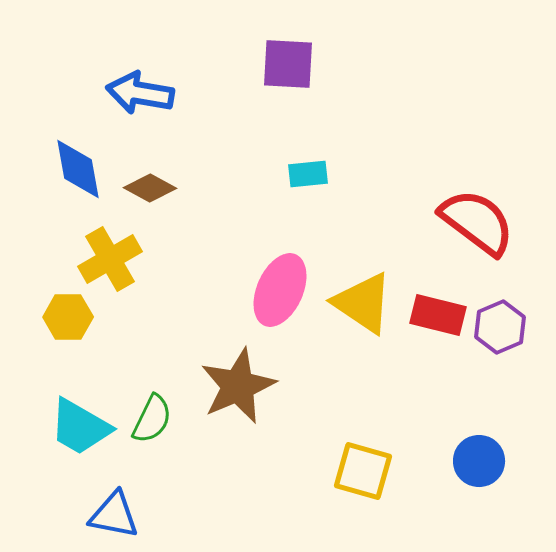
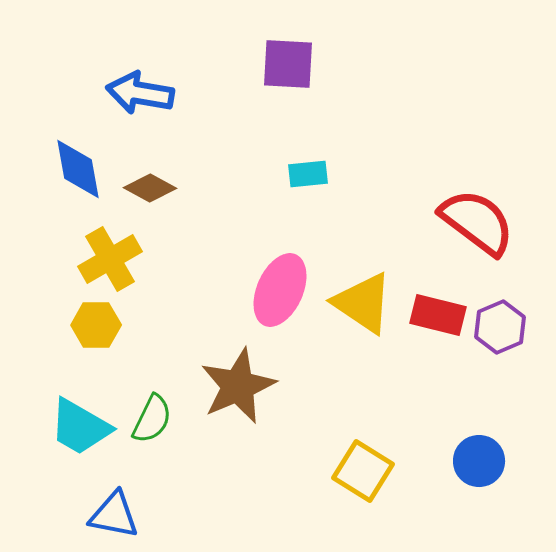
yellow hexagon: moved 28 px right, 8 px down
yellow square: rotated 16 degrees clockwise
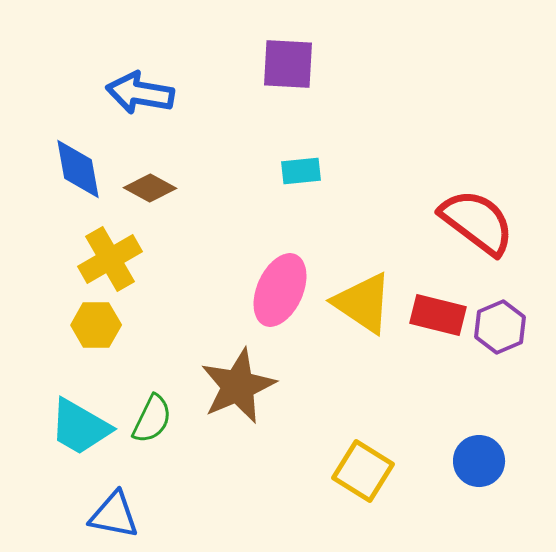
cyan rectangle: moved 7 px left, 3 px up
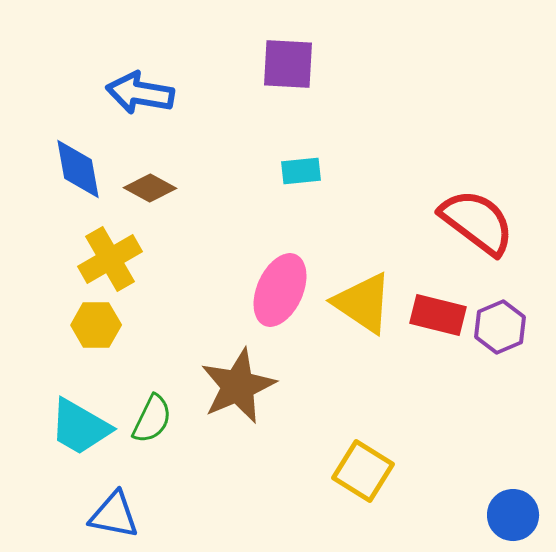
blue circle: moved 34 px right, 54 px down
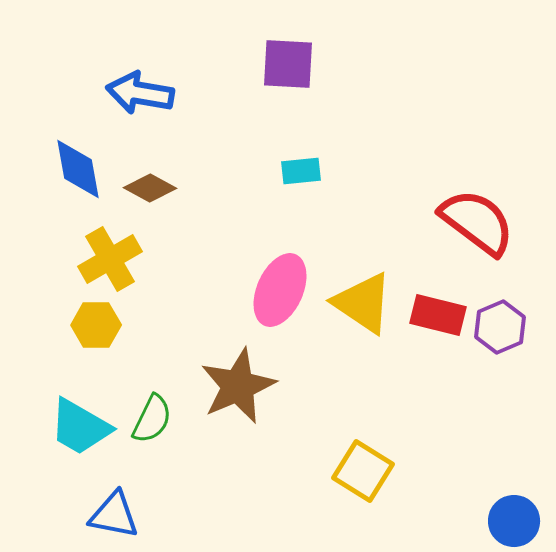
blue circle: moved 1 px right, 6 px down
